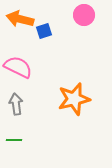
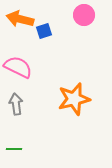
green line: moved 9 px down
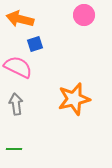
blue square: moved 9 px left, 13 px down
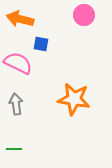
blue square: moved 6 px right; rotated 28 degrees clockwise
pink semicircle: moved 4 px up
orange star: rotated 24 degrees clockwise
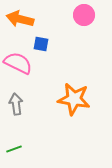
green line: rotated 21 degrees counterclockwise
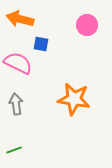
pink circle: moved 3 px right, 10 px down
green line: moved 1 px down
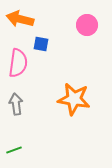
pink semicircle: rotated 72 degrees clockwise
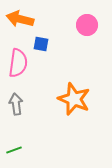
orange star: rotated 12 degrees clockwise
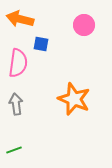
pink circle: moved 3 px left
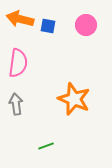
pink circle: moved 2 px right
blue square: moved 7 px right, 18 px up
green line: moved 32 px right, 4 px up
